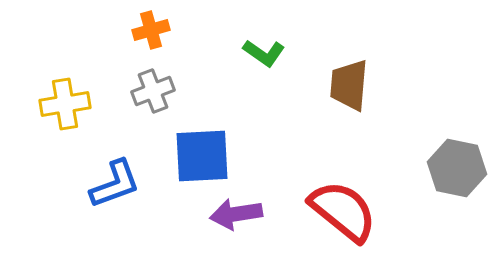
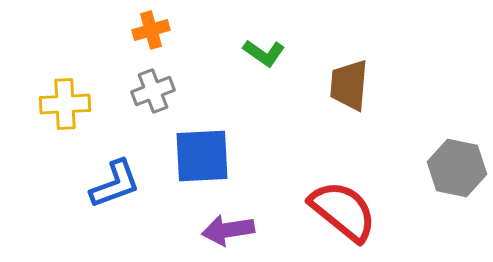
yellow cross: rotated 6 degrees clockwise
purple arrow: moved 8 px left, 16 px down
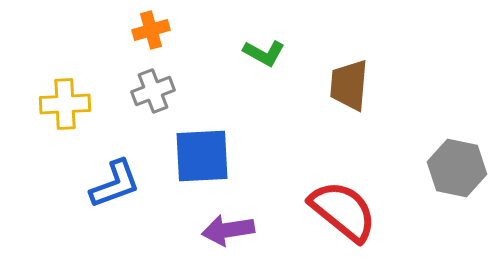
green L-shape: rotated 6 degrees counterclockwise
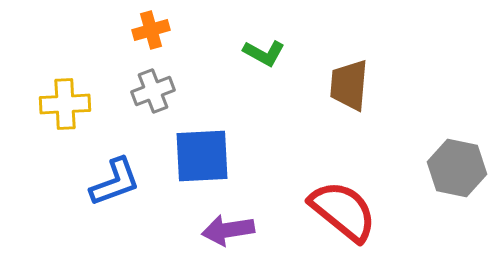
blue L-shape: moved 2 px up
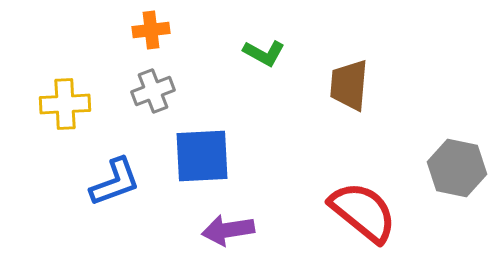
orange cross: rotated 9 degrees clockwise
red semicircle: moved 20 px right, 1 px down
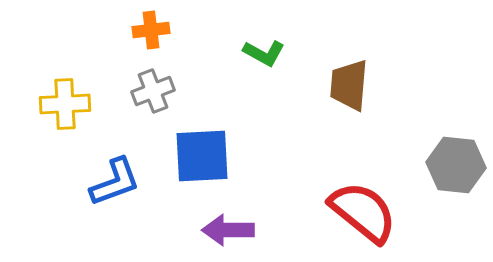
gray hexagon: moved 1 px left, 3 px up; rotated 6 degrees counterclockwise
purple arrow: rotated 9 degrees clockwise
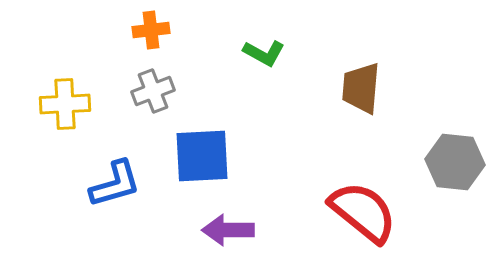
brown trapezoid: moved 12 px right, 3 px down
gray hexagon: moved 1 px left, 3 px up
blue L-shape: moved 2 px down; rotated 4 degrees clockwise
